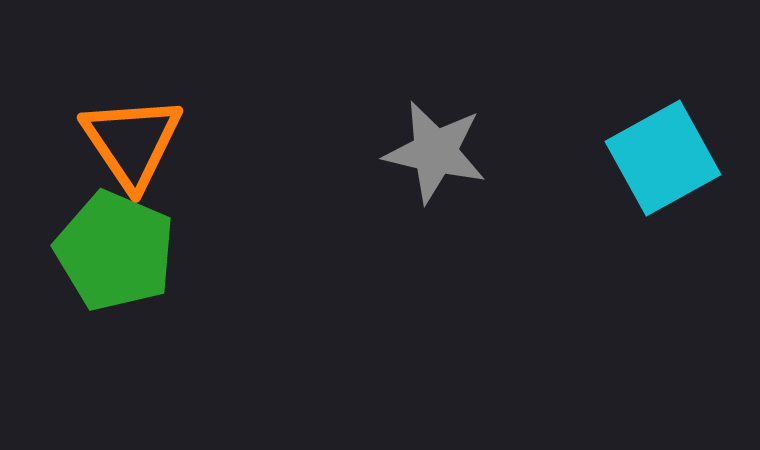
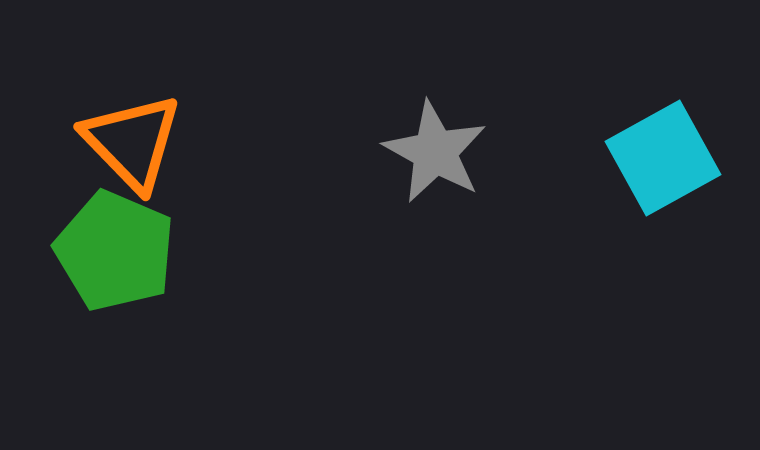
orange triangle: rotated 10 degrees counterclockwise
gray star: rotated 16 degrees clockwise
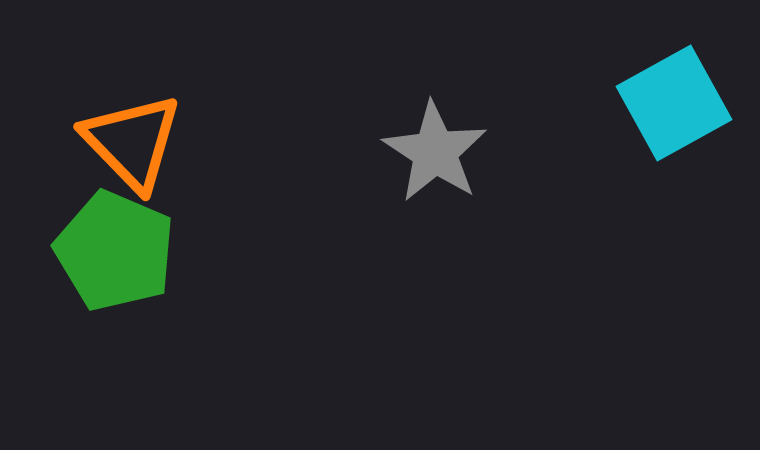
gray star: rotated 4 degrees clockwise
cyan square: moved 11 px right, 55 px up
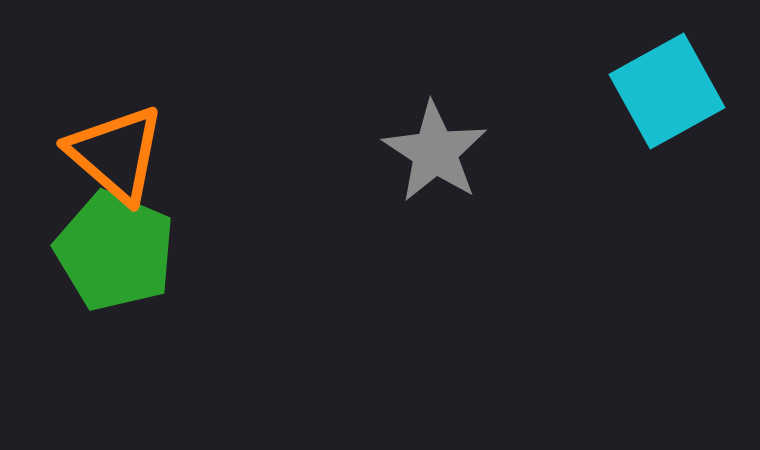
cyan square: moved 7 px left, 12 px up
orange triangle: moved 16 px left, 12 px down; rotated 5 degrees counterclockwise
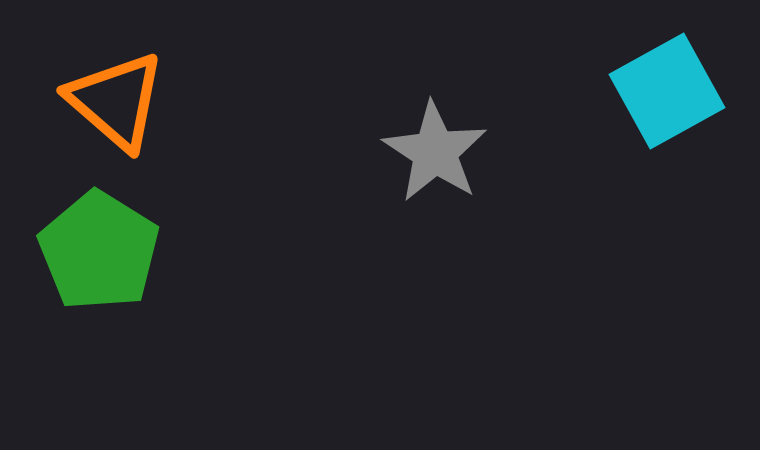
orange triangle: moved 53 px up
green pentagon: moved 16 px left; rotated 9 degrees clockwise
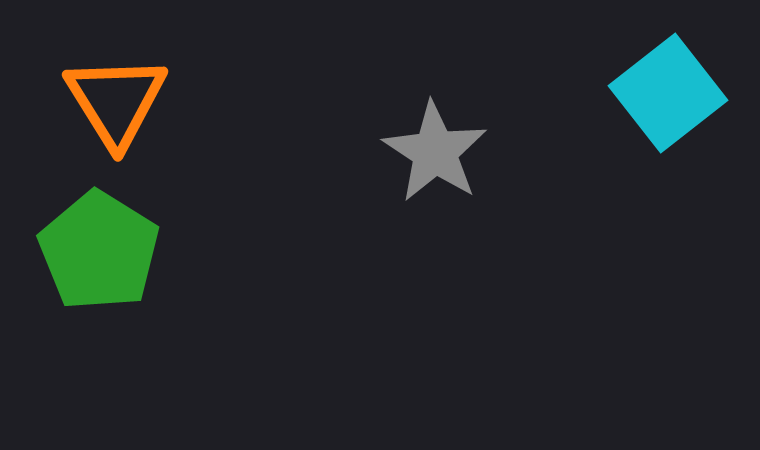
cyan square: moved 1 px right, 2 px down; rotated 9 degrees counterclockwise
orange triangle: rotated 17 degrees clockwise
